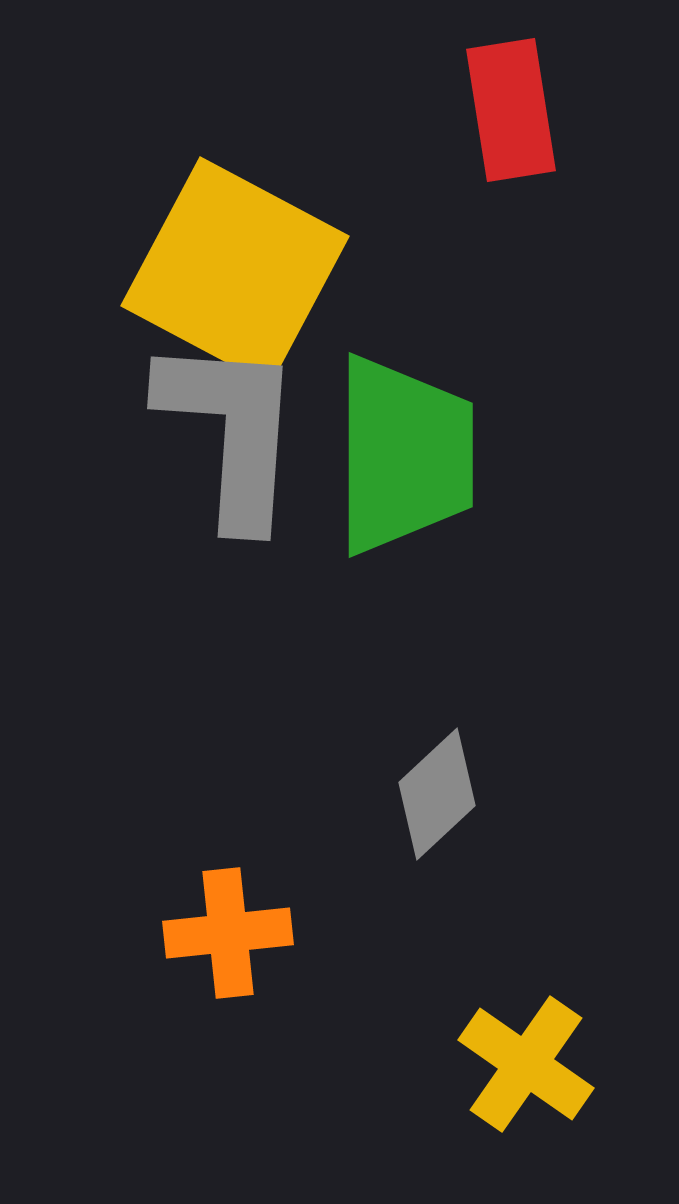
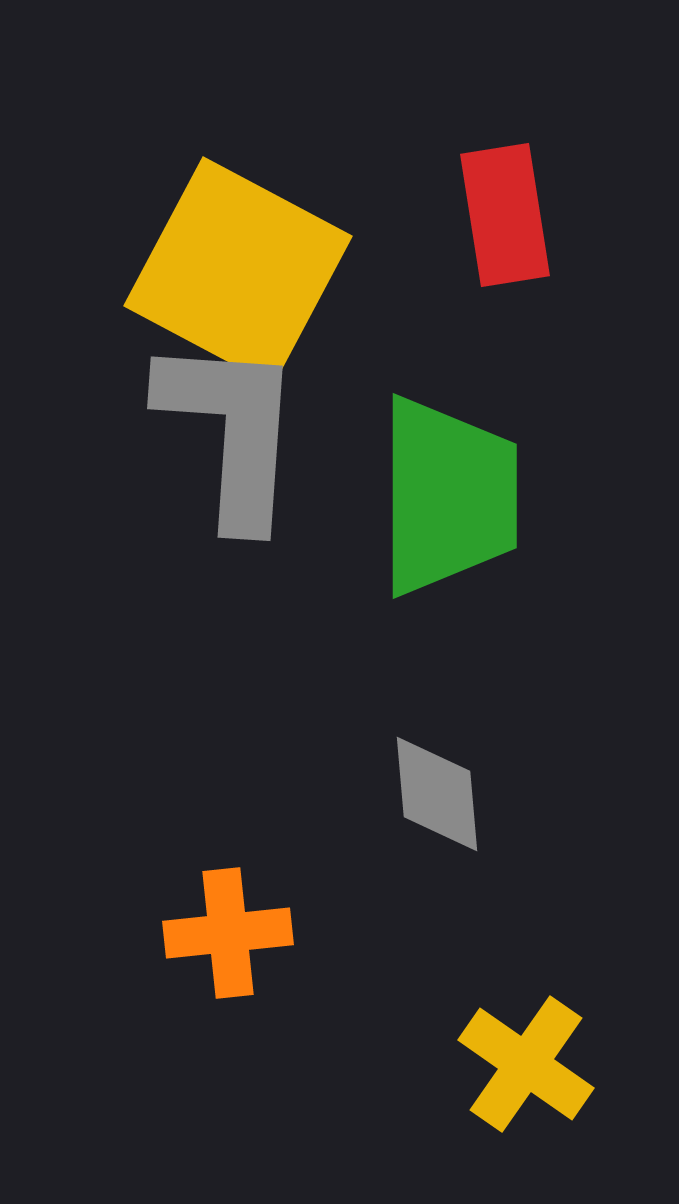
red rectangle: moved 6 px left, 105 px down
yellow square: moved 3 px right
green trapezoid: moved 44 px right, 41 px down
gray diamond: rotated 52 degrees counterclockwise
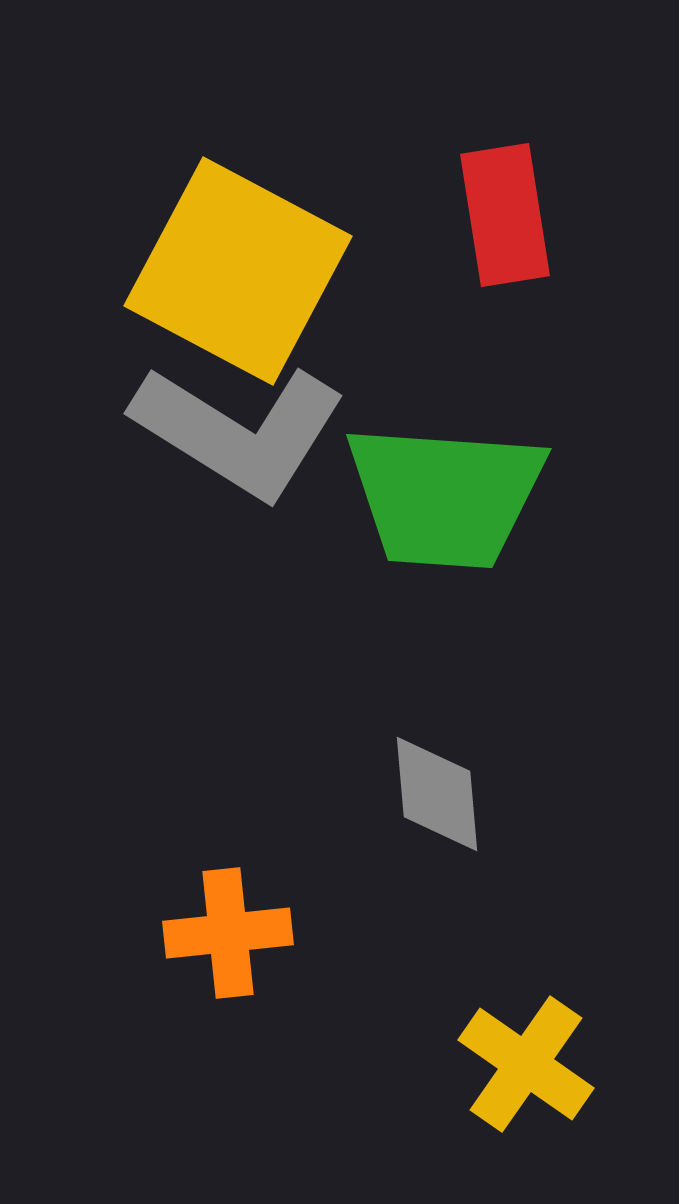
gray L-shape: moved 8 px right; rotated 118 degrees clockwise
green trapezoid: moved 3 px left; rotated 94 degrees clockwise
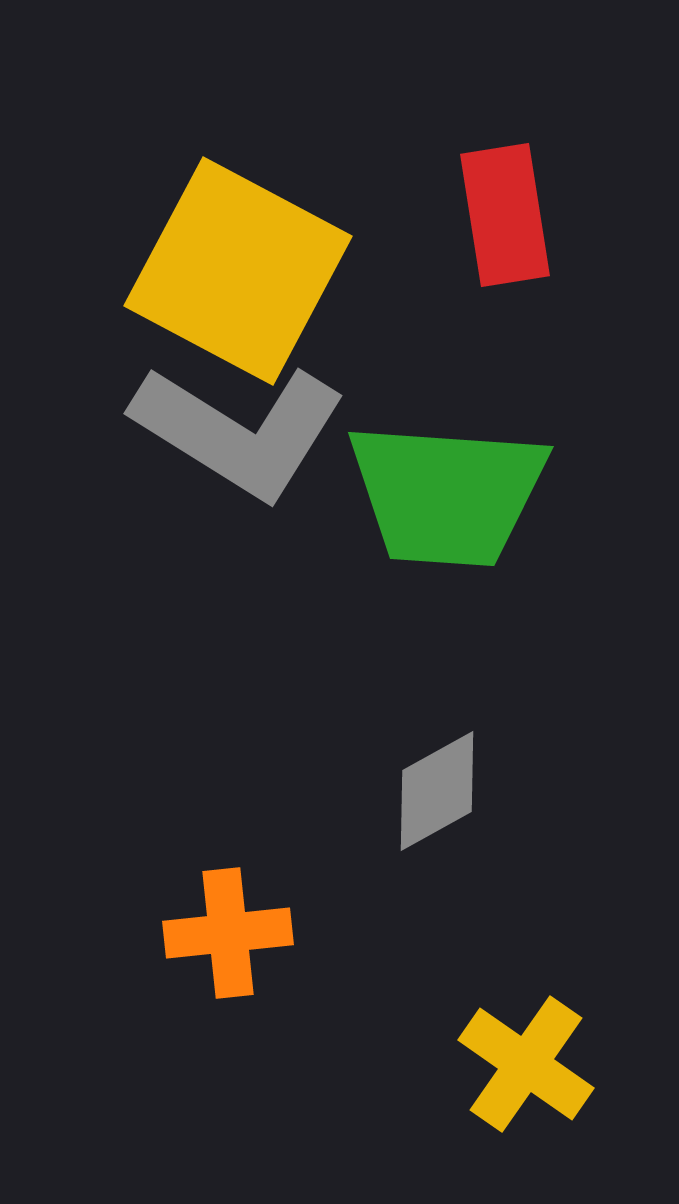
green trapezoid: moved 2 px right, 2 px up
gray diamond: moved 3 px up; rotated 66 degrees clockwise
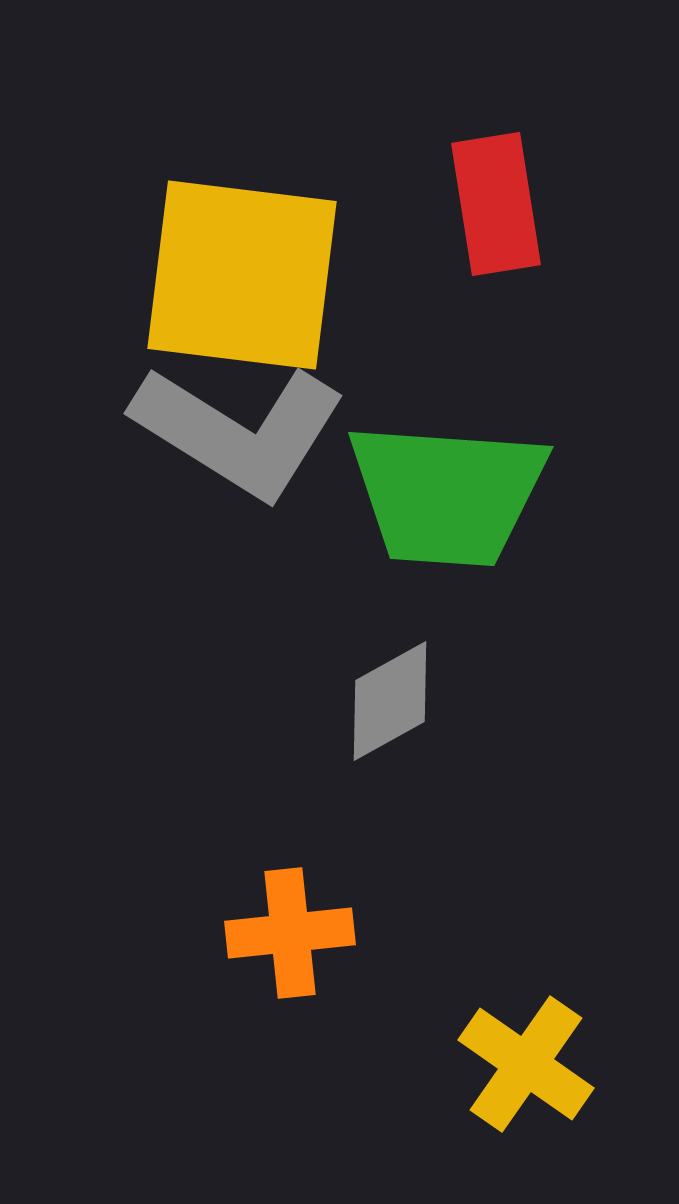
red rectangle: moved 9 px left, 11 px up
yellow square: moved 4 px right, 4 px down; rotated 21 degrees counterclockwise
gray diamond: moved 47 px left, 90 px up
orange cross: moved 62 px right
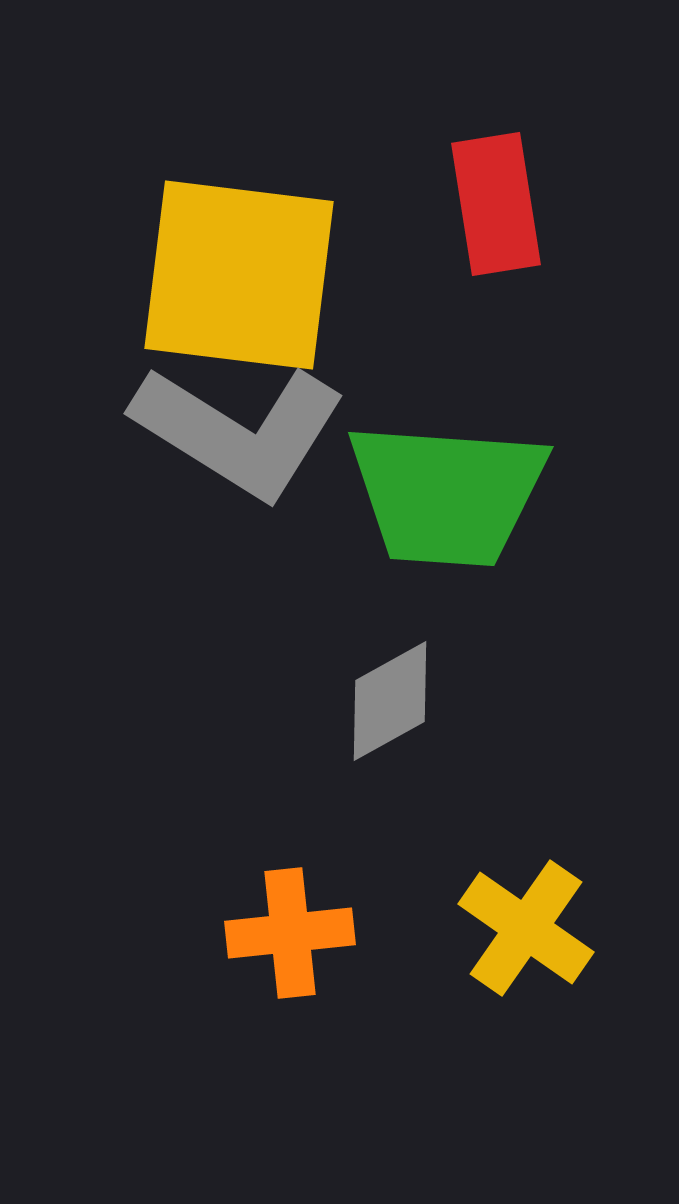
yellow square: moved 3 px left
yellow cross: moved 136 px up
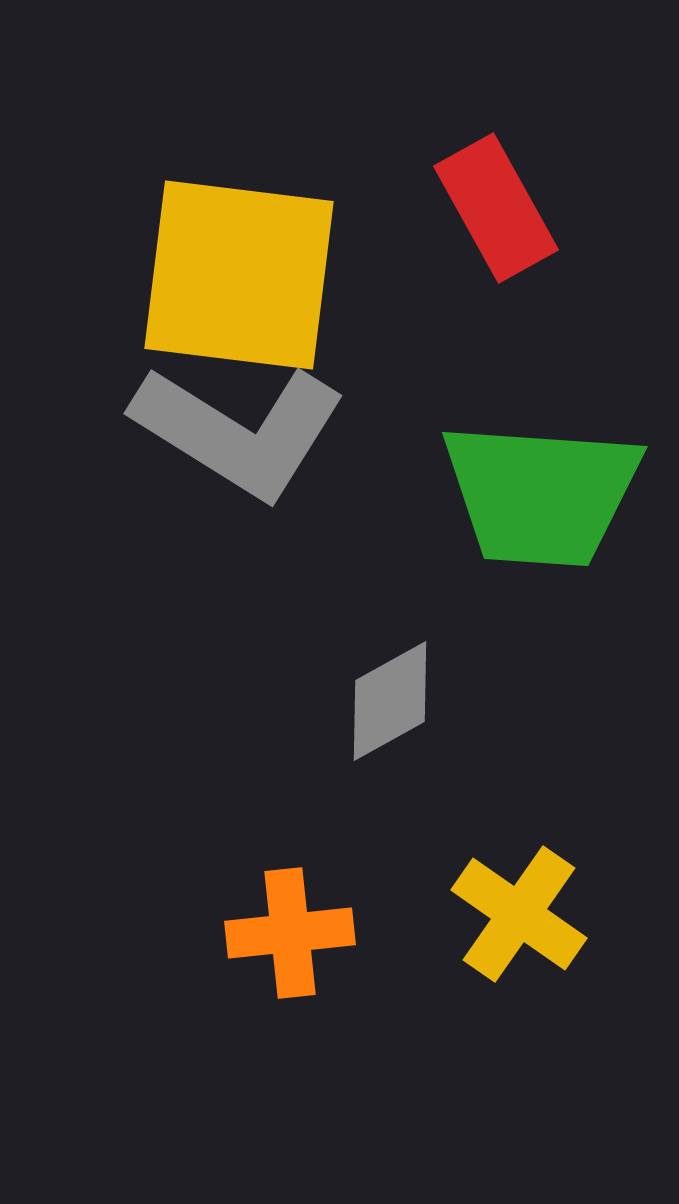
red rectangle: moved 4 px down; rotated 20 degrees counterclockwise
green trapezoid: moved 94 px right
yellow cross: moved 7 px left, 14 px up
